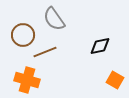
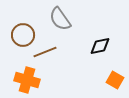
gray semicircle: moved 6 px right
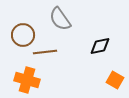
brown line: rotated 15 degrees clockwise
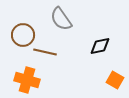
gray semicircle: moved 1 px right
brown line: rotated 20 degrees clockwise
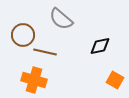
gray semicircle: rotated 15 degrees counterclockwise
orange cross: moved 7 px right
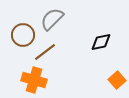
gray semicircle: moved 9 px left; rotated 95 degrees clockwise
black diamond: moved 1 px right, 4 px up
brown line: rotated 50 degrees counterclockwise
orange square: moved 2 px right; rotated 18 degrees clockwise
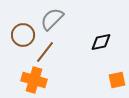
brown line: rotated 15 degrees counterclockwise
orange square: rotated 30 degrees clockwise
